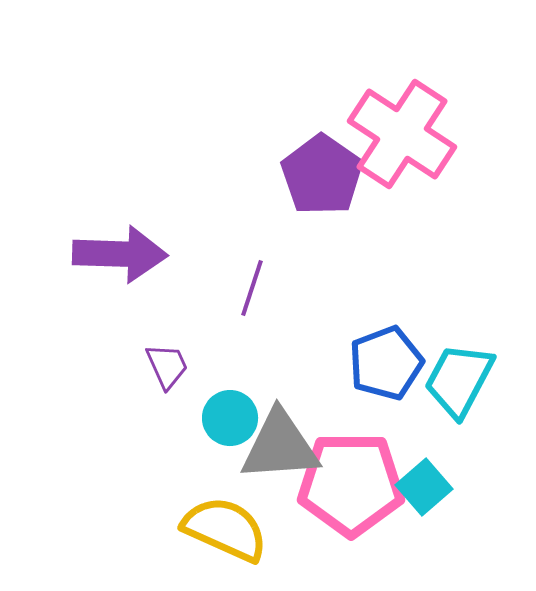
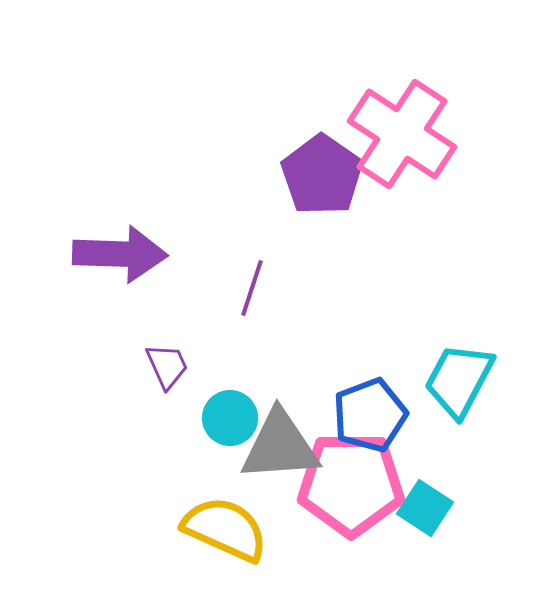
blue pentagon: moved 16 px left, 52 px down
cyan square: moved 1 px right, 21 px down; rotated 16 degrees counterclockwise
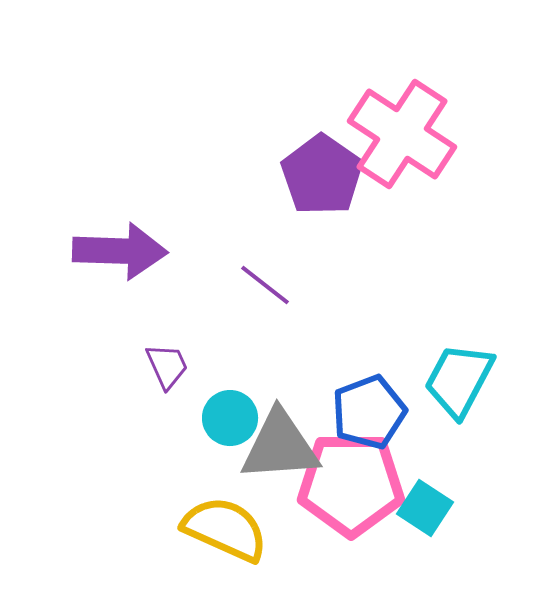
purple arrow: moved 3 px up
purple line: moved 13 px right, 3 px up; rotated 70 degrees counterclockwise
blue pentagon: moved 1 px left, 3 px up
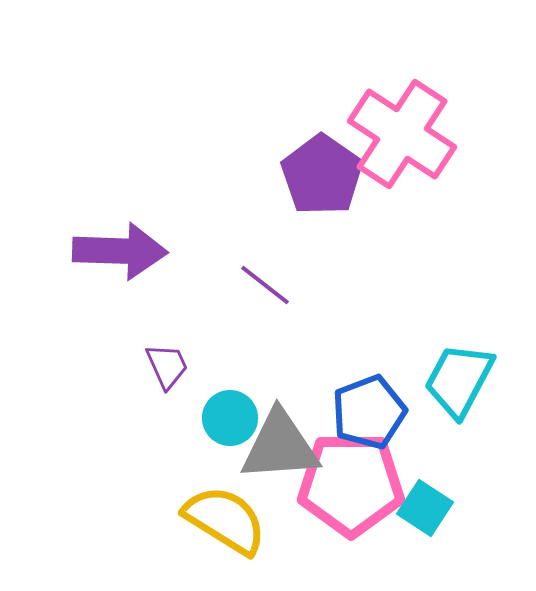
yellow semicircle: moved 9 px up; rotated 8 degrees clockwise
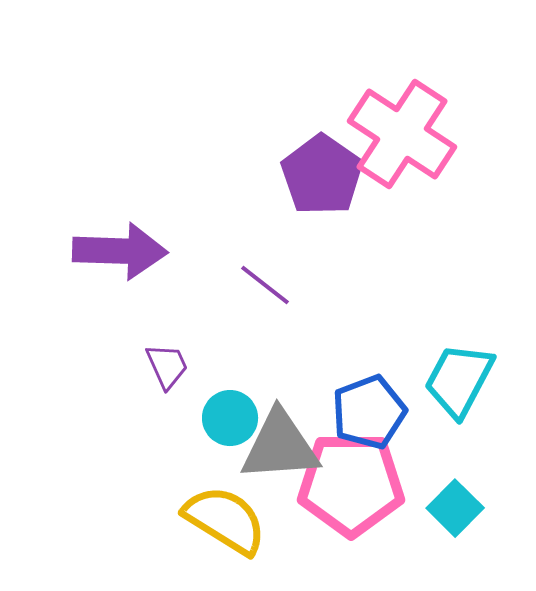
cyan square: moved 30 px right; rotated 12 degrees clockwise
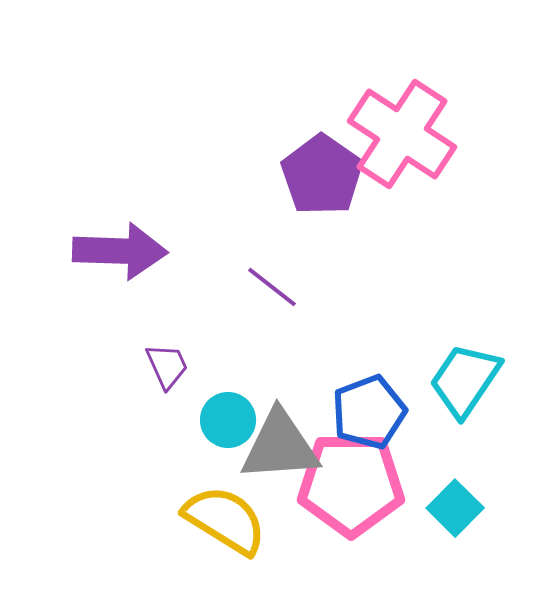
purple line: moved 7 px right, 2 px down
cyan trapezoid: moved 6 px right; rotated 6 degrees clockwise
cyan circle: moved 2 px left, 2 px down
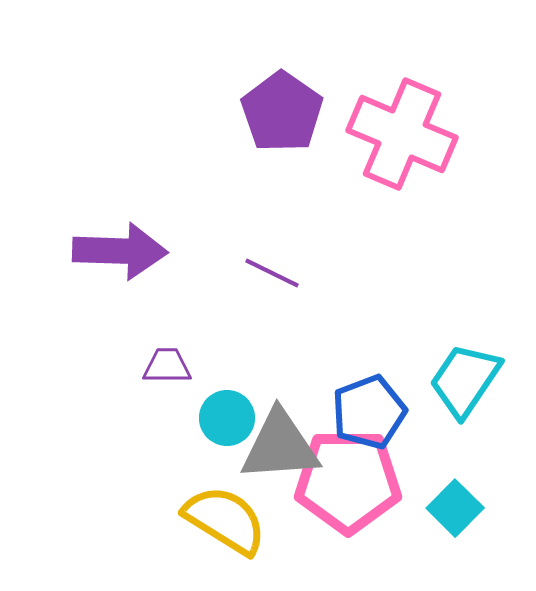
pink cross: rotated 10 degrees counterclockwise
purple pentagon: moved 40 px left, 63 px up
purple line: moved 14 px up; rotated 12 degrees counterclockwise
purple trapezoid: rotated 66 degrees counterclockwise
cyan circle: moved 1 px left, 2 px up
pink pentagon: moved 3 px left, 3 px up
